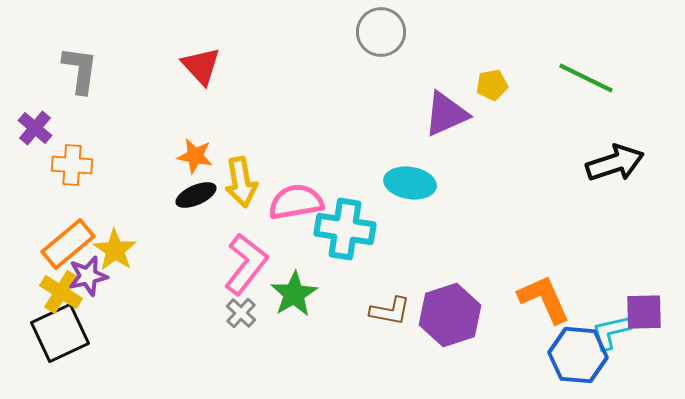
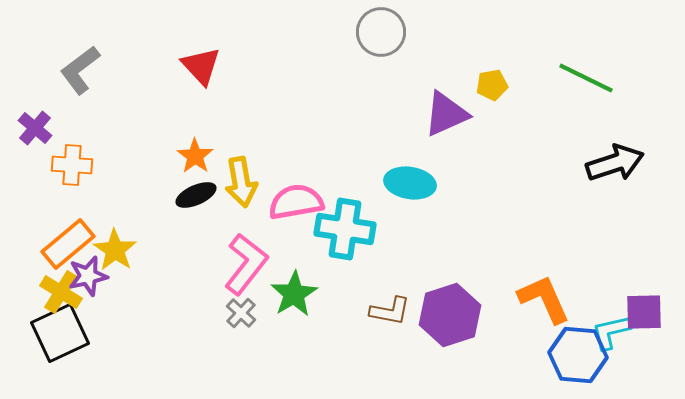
gray L-shape: rotated 135 degrees counterclockwise
orange star: rotated 24 degrees clockwise
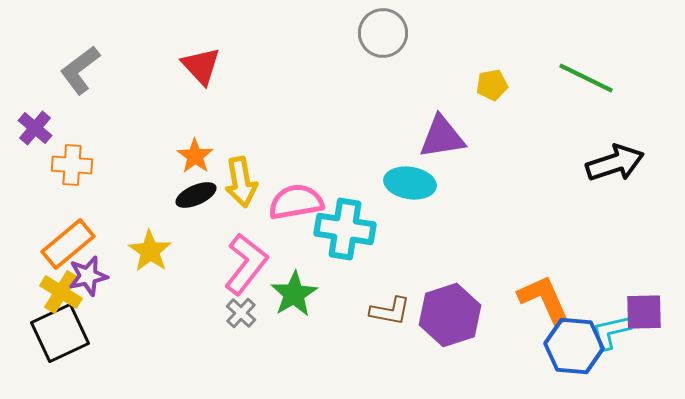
gray circle: moved 2 px right, 1 px down
purple triangle: moved 4 px left, 23 px down; rotated 15 degrees clockwise
yellow star: moved 35 px right, 1 px down
blue hexagon: moved 4 px left, 9 px up
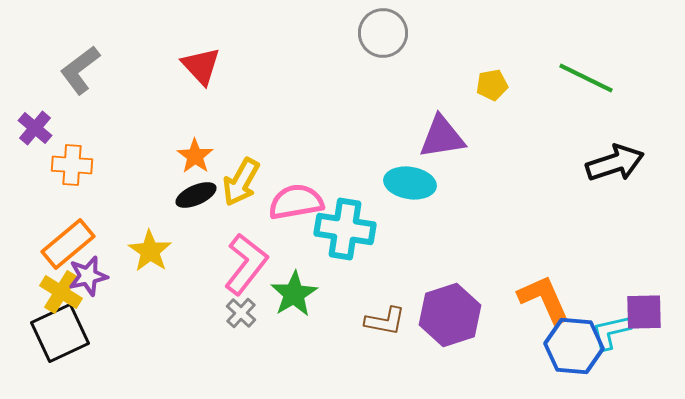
yellow arrow: rotated 39 degrees clockwise
brown L-shape: moved 5 px left, 10 px down
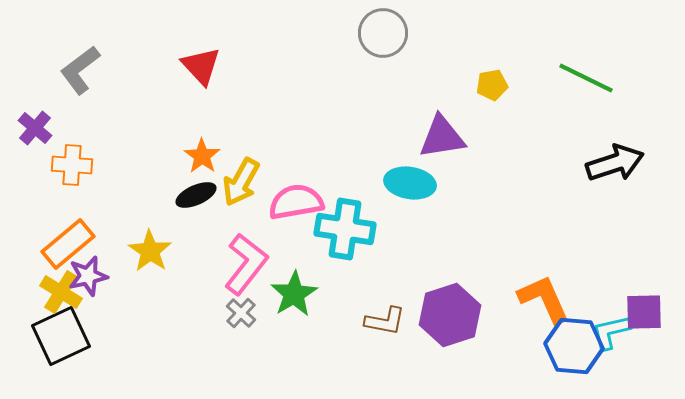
orange star: moved 7 px right
black square: moved 1 px right, 3 px down
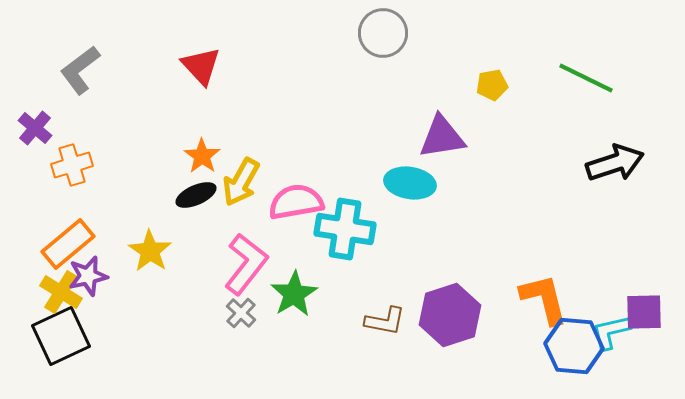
orange cross: rotated 21 degrees counterclockwise
orange L-shape: rotated 10 degrees clockwise
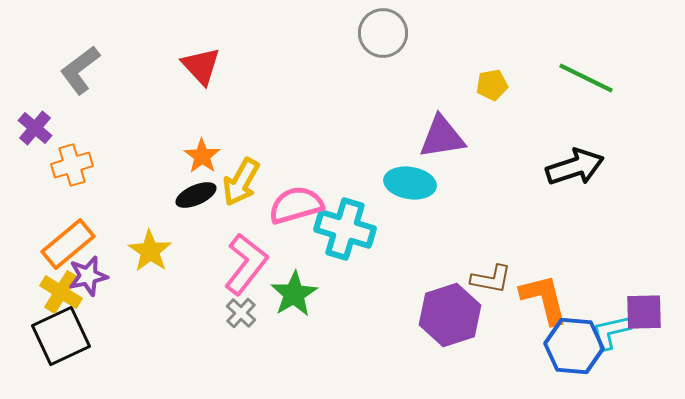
black arrow: moved 40 px left, 4 px down
pink semicircle: moved 3 px down; rotated 6 degrees counterclockwise
cyan cross: rotated 8 degrees clockwise
brown L-shape: moved 106 px right, 42 px up
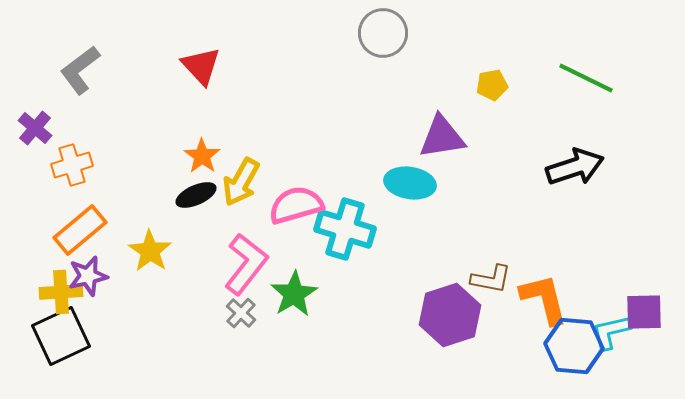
orange rectangle: moved 12 px right, 14 px up
yellow cross: rotated 36 degrees counterclockwise
